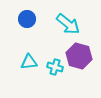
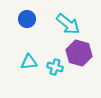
purple hexagon: moved 3 px up
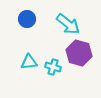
cyan cross: moved 2 px left
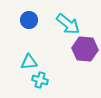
blue circle: moved 2 px right, 1 px down
purple hexagon: moved 6 px right, 4 px up; rotated 10 degrees counterclockwise
cyan cross: moved 13 px left, 13 px down
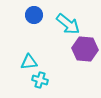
blue circle: moved 5 px right, 5 px up
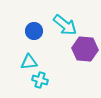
blue circle: moved 16 px down
cyan arrow: moved 3 px left, 1 px down
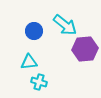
purple hexagon: rotated 10 degrees counterclockwise
cyan cross: moved 1 px left, 2 px down
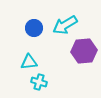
cyan arrow: rotated 110 degrees clockwise
blue circle: moved 3 px up
purple hexagon: moved 1 px left, 2 px down
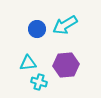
blue circle: moved 3 px right, 1 px down
purple hexagon: moved 18 px left, 14 px down
cyan triangle: moved 1 px left, 1 px down
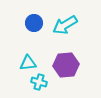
blue circle: moved 3 px left, 6 px up
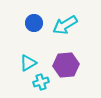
cyan triangle: rotated 24 degrees counterclockwise
cyan cross: moved 2 px right; rotated 35 degrees counterclockwise
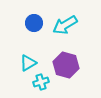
purple hexagon: rotated 20 degrees clockwise
